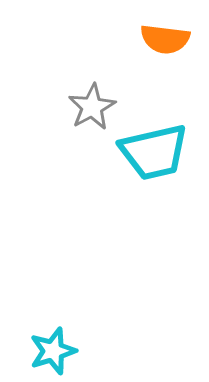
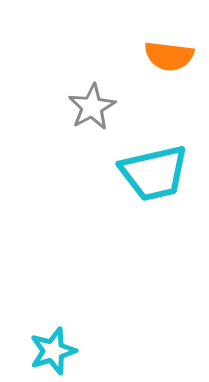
orange semicircle: moved 4 px right, 17 px down
cyan trapezoid: moved 21 px down
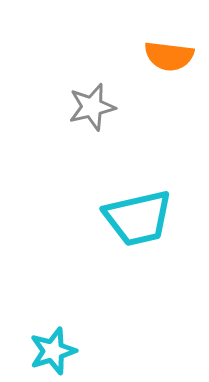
gray star: rotated 15 degrees clockwise
cyan trapezoid: moved 16 px left, 45 px down
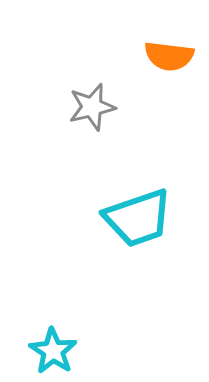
cyan trapezoid: rotated 6 degrees counterclockwise
cyan star: rotated 21 degrees counterclockwise
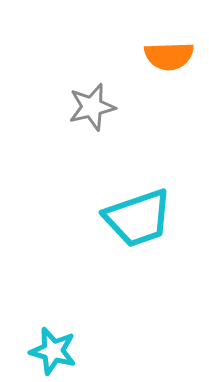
orange semicircle: rotated 9 degrees counterclockwise
cyan star: rotated 18 degrees counterclockwise
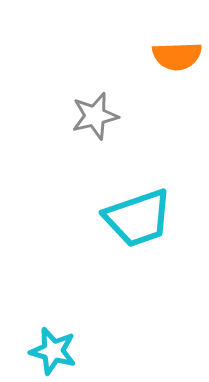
orange semicircle: moved 8 px right
gray star: moved 3 px right, 9 px down
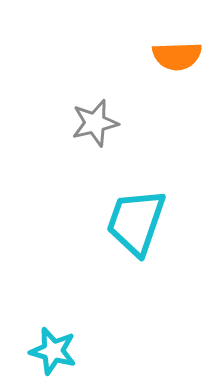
gray star: moved 7 px down
cyan trapezoid: moved 2 px left, 4 px down; rotated 128 degrees clockwise
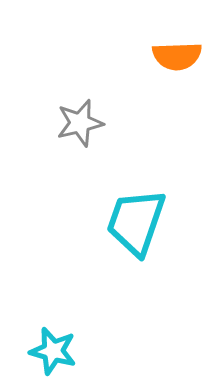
gray star: moved 15 px left
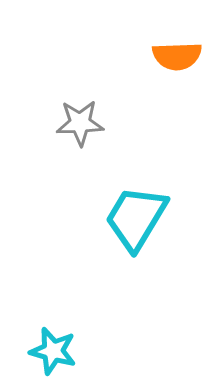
gray star: rotated 12 degrees clockwise
cyan trapezoid: moved 4 px up; rotated 12 degrees clockwise
